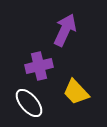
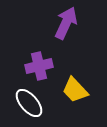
purple arrow: moved 1 px right, 7 px up
yellow trapezoid: moved 1 px left, 2 px up
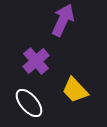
purple arrow: moved 3 px left, 3 px up
purple cross: moved 3 px left, 5 px up; rotated 28 degrees counterclockwise
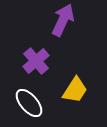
yellow trapezoid: rotated 104 degrees counterclockwise
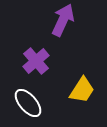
yellow trapezoid: moved 7 px right
white ellipse: moved 1 px left
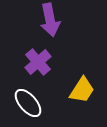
purple arrow: moved 13 px left; rotated 144 degrees clockwise
purple cross: moved 2 px right, 1 px down
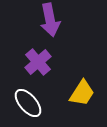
yellow trapezoid: moved 3 px down
